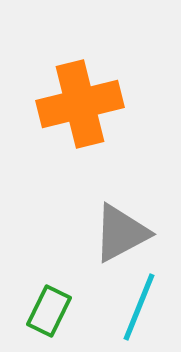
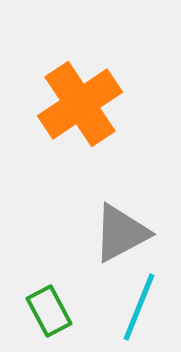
orange cross: rotated 20 degrees counterclockwise
green rectangle: rotated 54 degrees counterclockwise
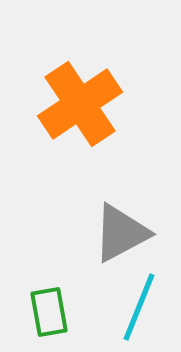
green rectangle: moved 1 px down; rotated 18 degrees clockwise
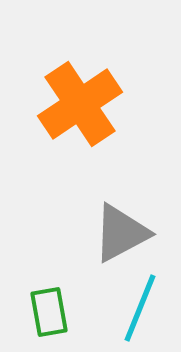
cyan line: moved 1 px right, 1 px down
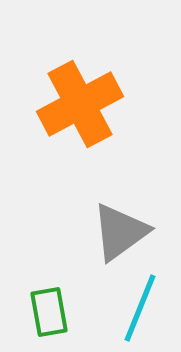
orange cross: rotated 6 degrees clockwise
gray triangle: moved 1 px left, 1 px up; rotated 8 degrees counterclockwise
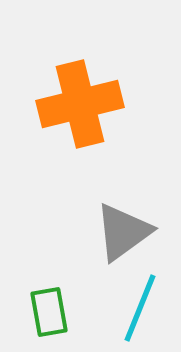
orange cross: rotated 14 degrees clockwise
gray triangle: moved 3 px right
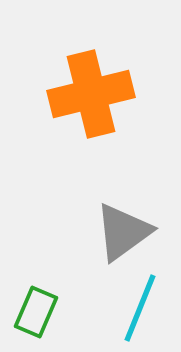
orange cross: moved 11 px right, 10 px up
green rectangle: moved 13 px left; rotated 33 degrees clockwise
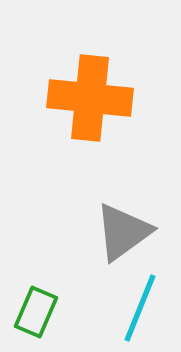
orange cross: moved 1 px left, 4 px down; rotated 20 degrees clockwise
